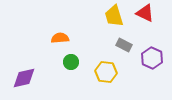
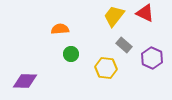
yellow trapezoid: rotated 55 degrees clockwise
orange semicircle: moved 9 px up
gray rectangle: rotated 14 degrees clockwise
green circle: moved 8 px up
yellow hexagon: moved 4 px up
purple diamond: moved 1 px right, 3 px down; rotated 15 degrees clockwise
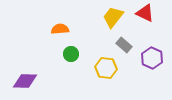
yellow trapezoid: moved 1 px left, 1 px down
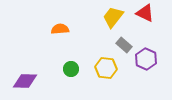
green circle: moved 15 px down
purple hexagon: moved 6 px left, 1 px down
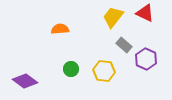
yellow hexagon: moved 2 px left, 3 px down
purple diamond: rotated 35 degrees clockwise
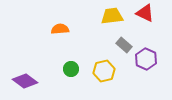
yellow trapezoid: moved 1 px left, 1 px up; rotated 45 degrees clockwise
yellow hexagon: rotated 20 degrees counterclockwise
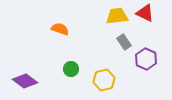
yellow trapezoid: moved 5 px right
orange semicircle: rotated 24 degrees clockwise
gray rectangle: moved 3 px up; rotated 14 degrees clockwise
yellow hexagon: moved 9 px down
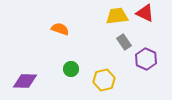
purple diamond: rotated 35 degrees counterclockwise
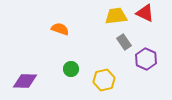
yellow trapezoid: moved 1 px left
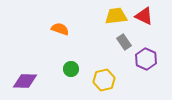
red triangle: moved 1 px left, 3 px down
